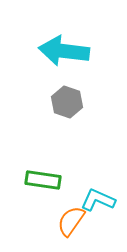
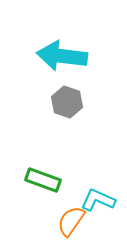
cyan arrow: moved 2 px left, 5 px down
green rectangle: rotated 12 degrees clockwise
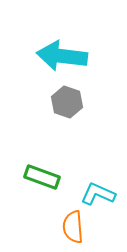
green rectangle: moved 1 px left, 3 px up
cyan L-shape: moved 6 px up
orange semicircle: moved 2 px right, 6 px down; rotated 40 degrees counterclockwise
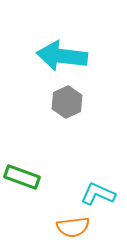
gray hexagon: rotated 16 degrees clockwise
green rectangle: moved 20 px left
orange semicircle: rotated 92 degrees counterclockwise
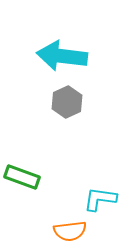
cyan L-shape: moved 2 px right, 5 px down; rotated 16 degrees counterclockwise
orange semicircle: moved 3 px left, 4 px down
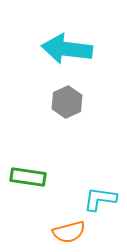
cyan arrow: moved 5 px right, 7 px up
green rectangle: moved 6 px right; rotated 12 degrees counterclockwise
orange semicircle: moved 1 px left, 1 px down; rotated 8 degrees counterclockwise
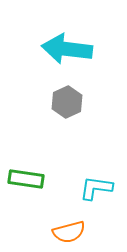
green rectangle: moved 2 px left, 2 px down
cyan L-shape: moved 4 px left, 11 px up
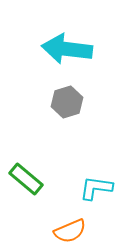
gray hexagon: rotated 8 degrees clockwise
green rectangle: rotated 32 degrees clockwise
orange semicircle: moved 1 px right, 1 px up; rotated 8 degrees counterclockwise
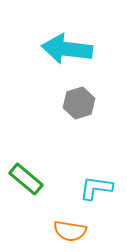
gray hexagon: moved 12 px right, 1 px down
orange semicircle: rotated 32 degrees clockwise
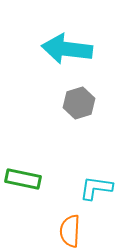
green rectangle: moved 3 px left; rotated 28 degrees counterclockwise
orange semicircle: rotated 84 degrees clockwise
